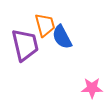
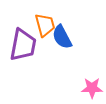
purple trapezoid: moved 2 px left; rotated 24 degrees clockwise
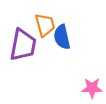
blue semicircle: rotated 15 degrees clockwise
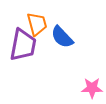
orange trapezoid: moved 8 px left, 1 px up
blue semicircle: rotated 30 degrees counterclockwise
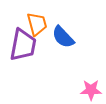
blue semicircle: moved 1 px right
pink star: moved 1 px left, 2 px down
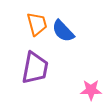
blue semicircle: moved 6 px up
purple trapezoid: moved 12 px right, 23 px down
